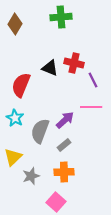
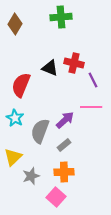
pink square: moved 5 px up
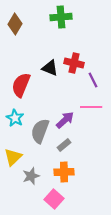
pink square: moved 2 px left, 2 px down
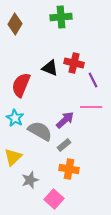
gray semicircle: rotated 100 degrees clockwise
orange cross: moved 5 px right, 3 px up; rotated 12 degrees clockwise
gray star: moved 1 px left, 4 px down
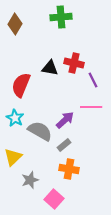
black triangle: rotated 12 degrees counterclockwise
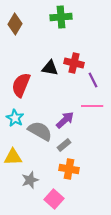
pink line: moved 1 px right, 1 px up
yellow triangle: rotated 42 degrees clockwise
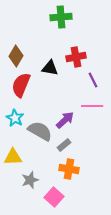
brown diamond: moved 1 px right, 32 px down
red cross: moved 2 px right, 6 px up; rotated 24 degrees counterclockwise
pink square: moved 2 px up
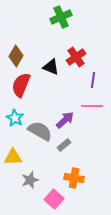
green cross: rotated 20 degrees counterclockwise
red cross: rotated 24 degrees counterclockwise
black triangle: moved 1 px right, 1 px up; rotated 12 degrees clockwise
purple line: rotated 35 degrees clockwise
orange cross: moved 5 px right, 9 px down
pink square: moved 2 px down
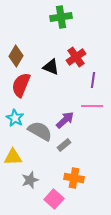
green cross: rotated 15 degrees clockwise
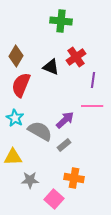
green cross: moved 4 px down; rotated 15 degrees clockwise
gray star: rotated 18 degrees clockwise
